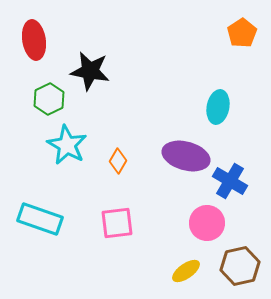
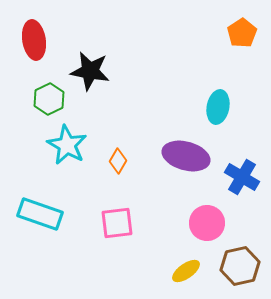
blue cross: moved 12 px right, 4 px up
cyan rectangle: moved 5 px up
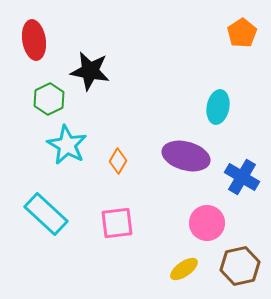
cyan rectangle: moved 6 px right; rotated 24 degrees clockwise
yellow ellipse: moved 2 px left, 2 px up
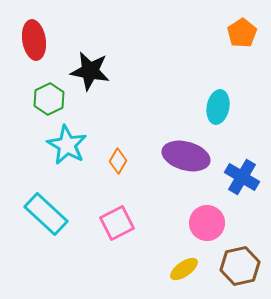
pink square: rotated 20 degrees counterclockwise
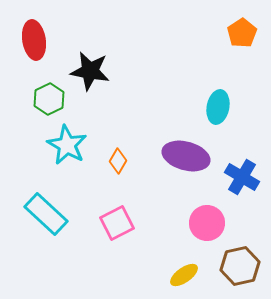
yellow ellipse: moved 6 px down
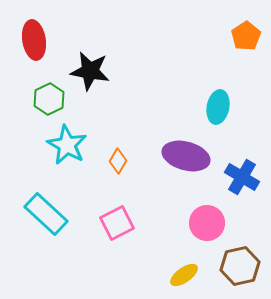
orange pentagon: moved 4 px right, 3 px down
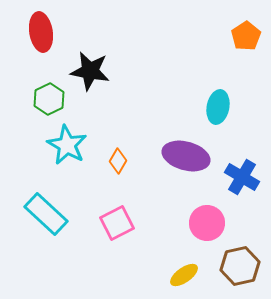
red ellipse: moved 7 px right, 8 px up
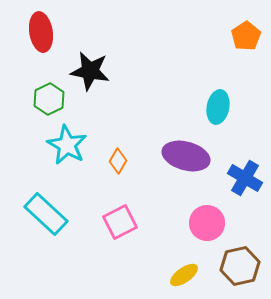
blue cross: moved 3 px right, 1 px down
pink square: moved 3 px right, 1 px up
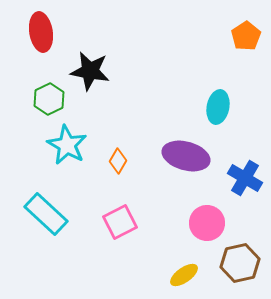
brown hexagon: moved 3 px up
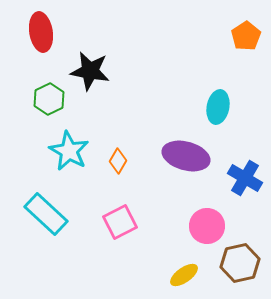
cyan star: moved 2 px right, 6 px down
pink circle: moved 3 px down
